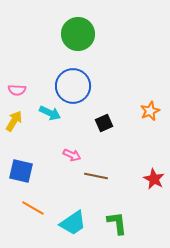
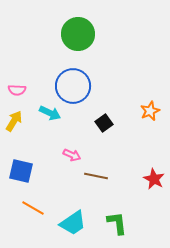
black square: rotated 12 degrees counterclockwise
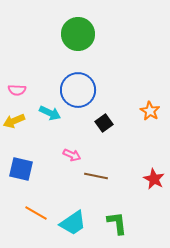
blue circle: moved 5 px right, 4 px down
orange star: rotated 18 degrees counterclockwise
yellow arrow: rotated 145 degrees counterclockwise
blue square: moved 2 px up
orange line: moved 3 px right, 5 px down
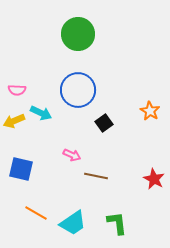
cyan arrow: moved 9 px left
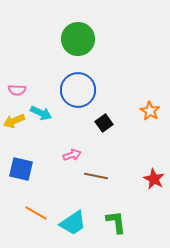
green circle: moved 5 px down
pink arrow: rotated 42 degrees counterclockwise
green L-shape: moved 1 px left, 1 px up
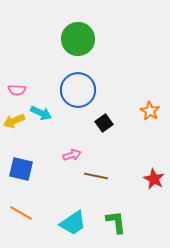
orange line: moved 15 px left
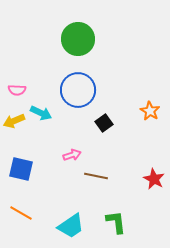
cyan trapezoid: moved 2 px left, 3 px down
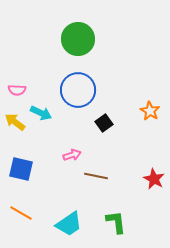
yellow arrow: moved 1 px right, 1 px down; rotated 60 degrees clockwise
cyan trapezoid: moved 2 px left, 2 px up
